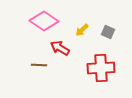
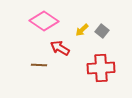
gray square: moved 6 px left, 1 px up; rotated 16 degrees clockwise
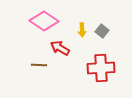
yellow arrow: rotated 48 degrees counterclockwise
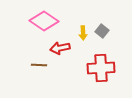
yellow arrow: moved 1 px right, 3 px down
red arrow: rotated 42 degrees counterclockwise
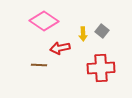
yellow arrow: moved 1 px down
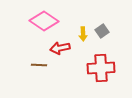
gray square: rotated 16 degrees clockwise
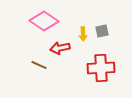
gray square: rotated 24 degrees clockwise
brown line: rotated 21 degrees clockwise
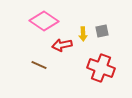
red arrow: moved 2 px right, 3 px up
red cross: rotated 24 degrees clockwise
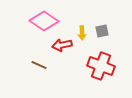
yellow arrow: moved 1 px left, 1 px up
red cross: moved 2 px up
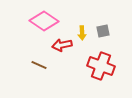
gray square: moved 1 px right
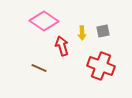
red arrow: moved 1 px down; rotated 84 degrees clockwise
brown line: moved 3 px down
